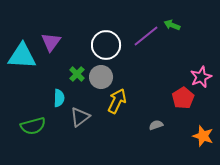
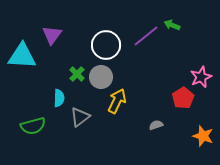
purple triangle: moved 1 px right, 7 px up
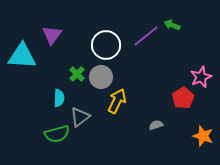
green semicircle: moved 24 px right, 8 px down
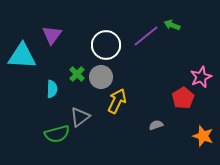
cyan semicircle: moved 7 px left, 9 px up
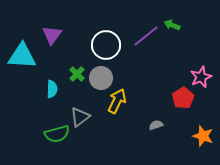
gray circle: moved 1 px down
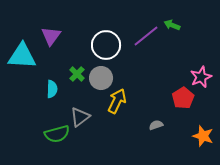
purple triangle: moved 1 px left, 1 px down
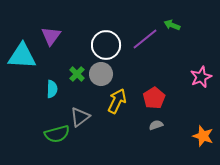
purple line: moved 1 px left, 3 px down
gray circle: moved 4 px up
red pentagon: moved 29 px left
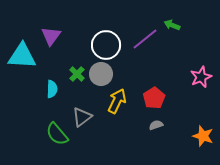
gray triangle: moved 2 px right
green semicircle: rotated 65 degrees clockwise
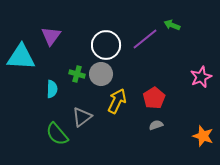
cyan triangle: moved 1 px left, 1 px down
green cross: rotated 28 degrees counterclockwise
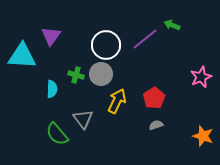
cyan triangle: moved 1 px right, 1 px up
green cross: moved 1 px left, 1 px down
gray triangle: moved 1 px right, 2 px down; rotated 30 degrees counterclockwise
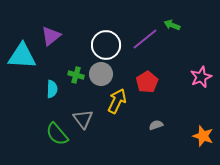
purple triangle: rotated 15 degrees clockwise
red pentagon: moved 7 px left, 16 px up
